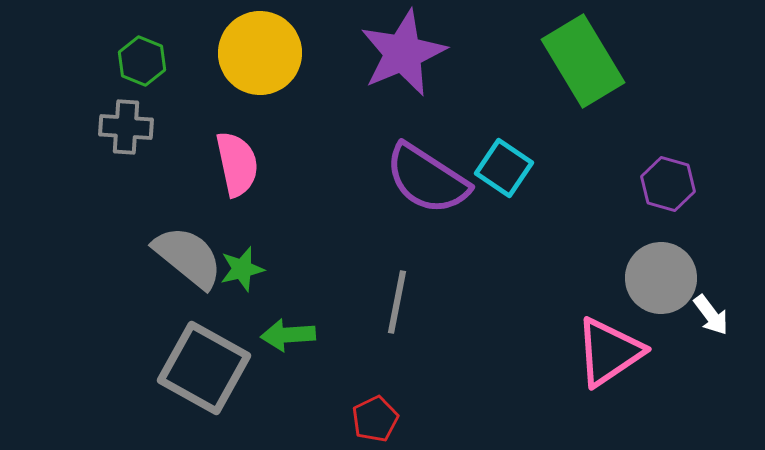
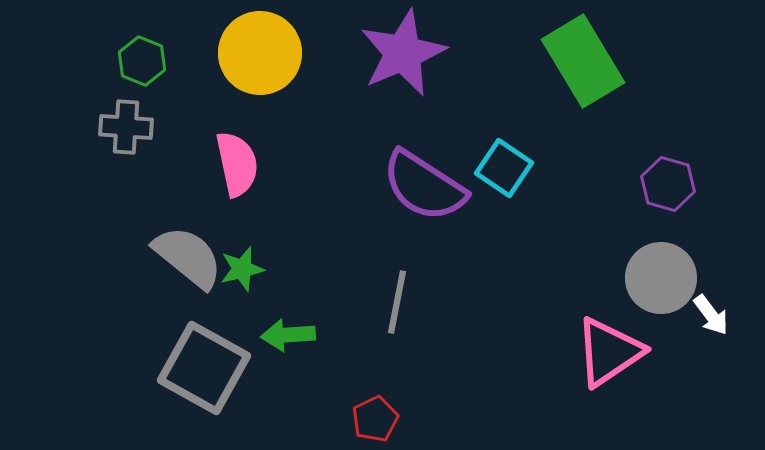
purple semicircle: moved 3 px left, 7 px down
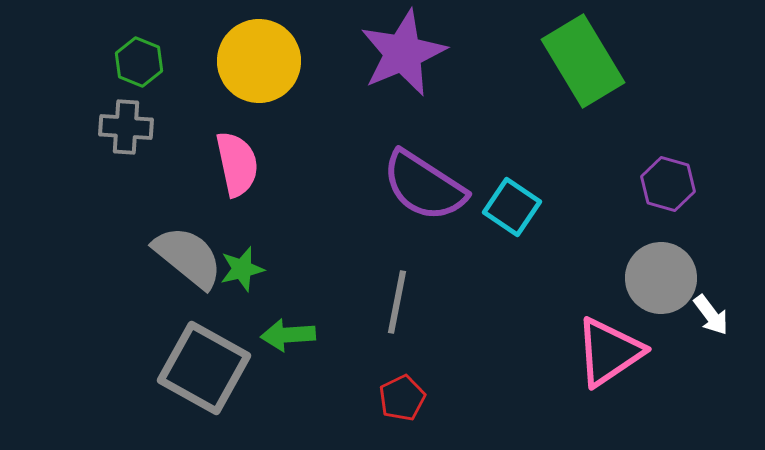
yellow circle: moved 1 px left, 8 px down
green hexagon: moved 3 px left, 1 px down
cyan square: moved 8 px right, 39 px down
red pentagon: moved 27 px right, 21 px up
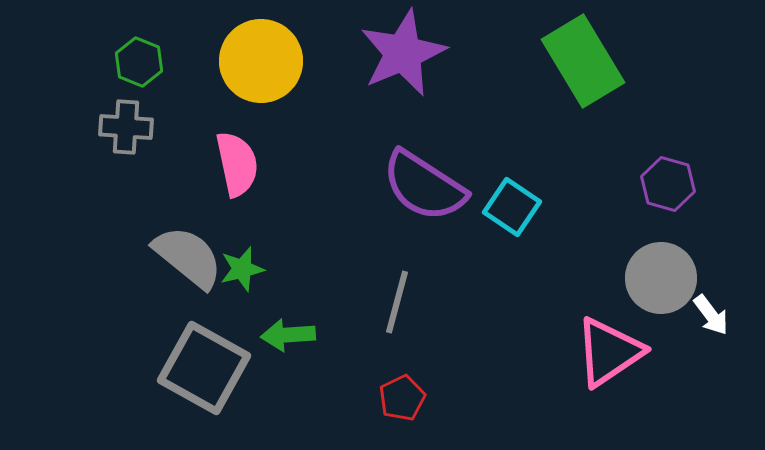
yellow circle: moved 2 px right
gray line: rotated 4 degrees clockwise
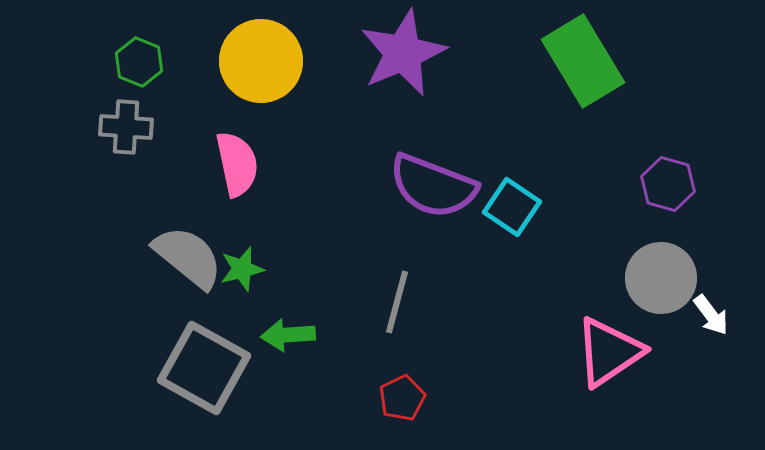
purple semicircle: moved 9 px right; rotated 12 degrees counterclockwise
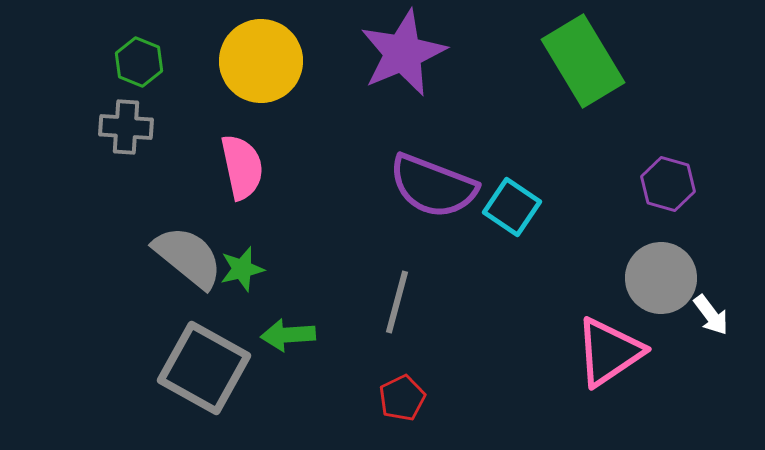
pink semicircle: moved 5 px right, 3 px down
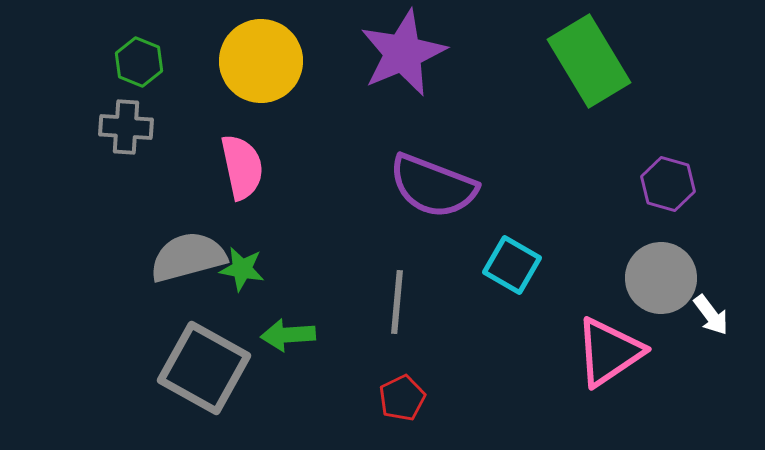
green rectangle: moved 6 px right
cyan square: moved 58 px down; rotated 4 degrees counterclockwise
gray semicircle: rotated 54 degrees counterclockwise
green star: rotated 24 degrees clockwise
gray line: rotated 10 degrees counterclockwise
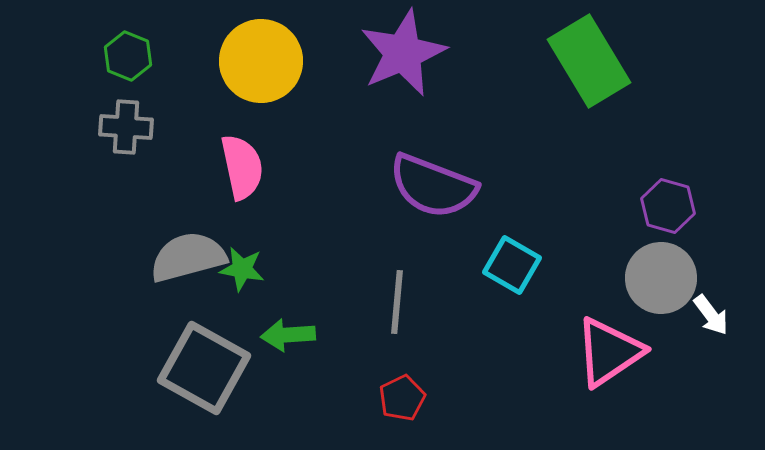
green hexagon: moved 11 px left, 6 px up
purple hexagon: moved 22 px down
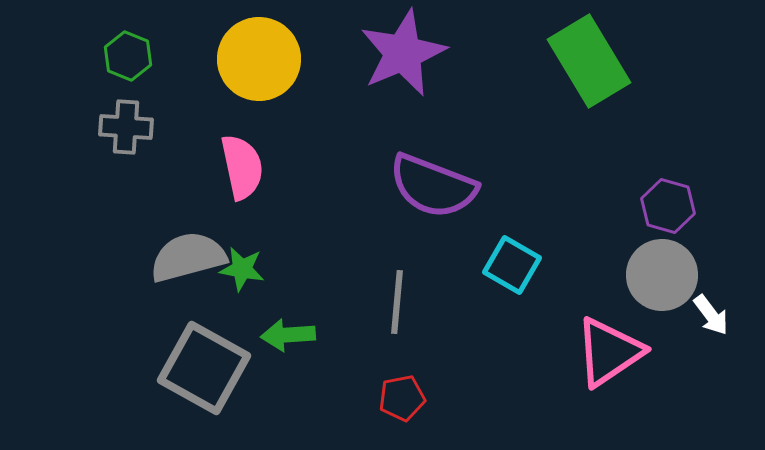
yellow circle: moved 2 px left, 2 px up
gray circle: moved 1 px right, 3 px up
red pentagon: rotated 15 degrees clockwise
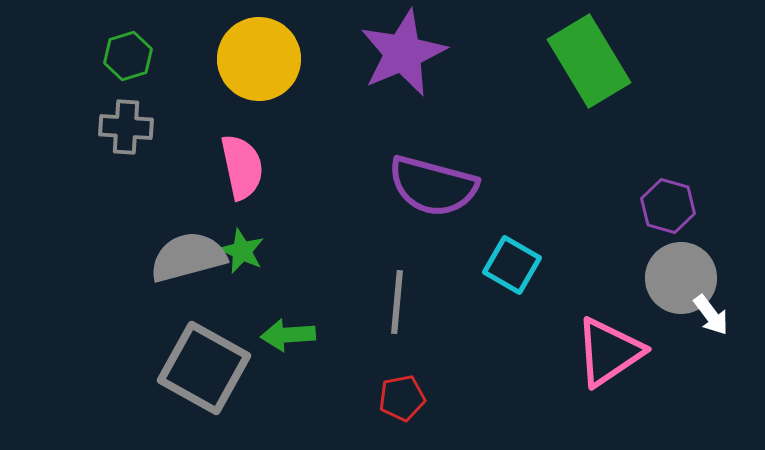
green hexagon: rotated 21 degrees clockwise
purple semicircle: rotated 6 degrees counterclockwise
green star: moved 18 px up; rotated 15 degrees clockwise
gray circle: moved 19 px right, 3 px down
